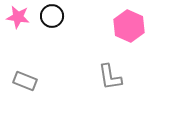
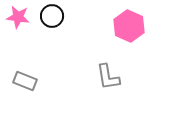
gray L-shape: moved 2 px left
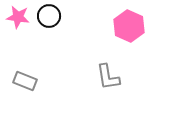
black circle: moved 3 px left
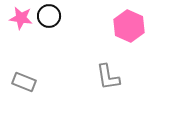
pink star: moved 3 px right, 1 px down
gray rectangle: moved 1 px left, 1 px down
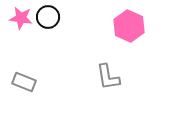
black circle: moved 1 px left, 1 px down
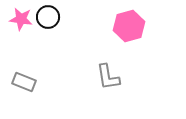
pink star: moved 1 px down
pink hexagon: rotated 20 degrees clockwise
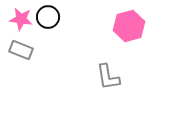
gray rectangle: moved 3 px left, 32 px up
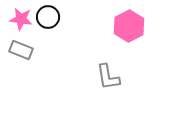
pink hexagon: rotated 12 degrees counterclockwise
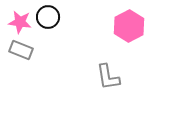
pink star: moved 1 px left, 3 px down
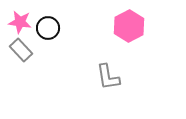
black circle: moved 11 px down
gray rectangle: rotated 25 degrees clockwise
